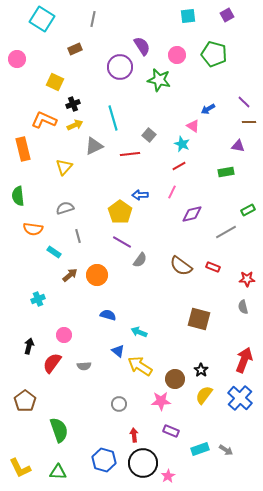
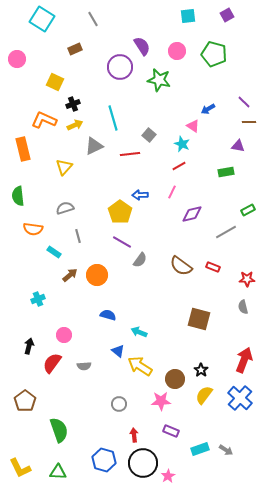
gray line at (93, 19): rotated 42 degrees counterclockwise
pink circle at (177, 55): moved 4 px up
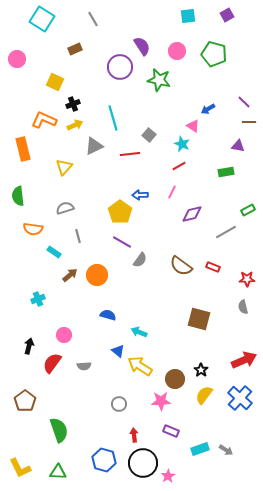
red arrow at (244, 360): rotated 45 degrees clockwise
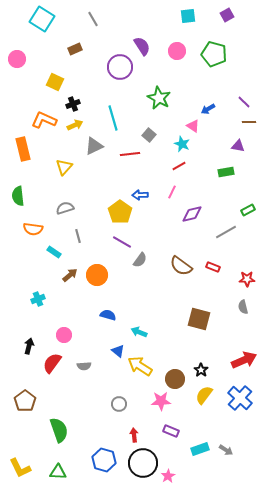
green star at (159, 80): moved 18 px down; rotated 15 degrees clockwise
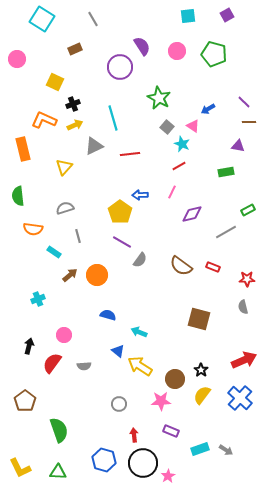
gray square at (149, 135): moved 18 px right, 8 px up
yellow semicircle at (204, 395): moved 2 px left
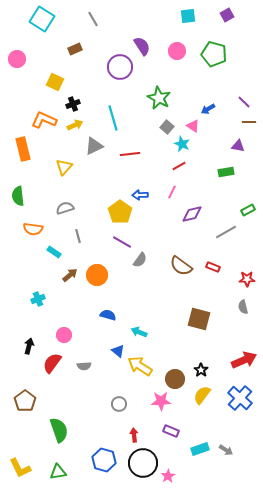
green triangle at (58, 472): rotated 12 degrees counterclockwise
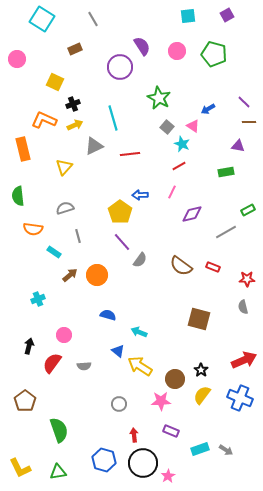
purple line at (122, 242): rotated 18 degrees clockwise
blue cross at (240, 398): rotated 20 degrees counterclockwise
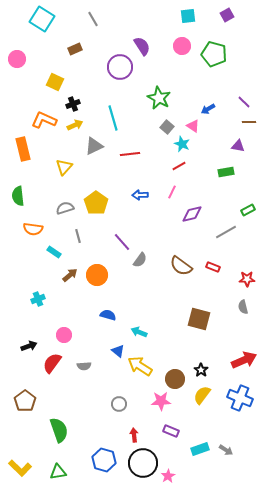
pink circle at (177, 51): moved 5 px right, 5 px up
yellow pentagon at (120, 212): moved 24 px left, 9 px up
black arrow at (29, 346): rotated 56 degrees clockwise
yellow L-shape at (20, 468): rotated 20 degrees counterclockwise
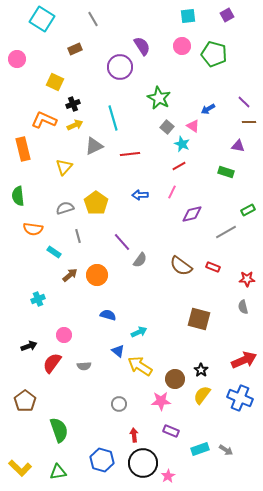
green rectangle at (226, 172): rotated 28 degrees clockwise
cyan arrow at (139, 332): rotated 133 degrees clockwise
blue hexagon at (104, 460): moved 2 px left
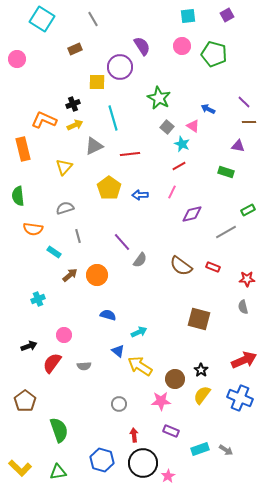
yellow square at (55, 82): moved 42 px right; rotated 24 degrees counterclockwise
blue arrow at (208, 109): rotated 56 degrees clockwise
yellow pentagon at (96, 203): moved 13 px right, 15 px up
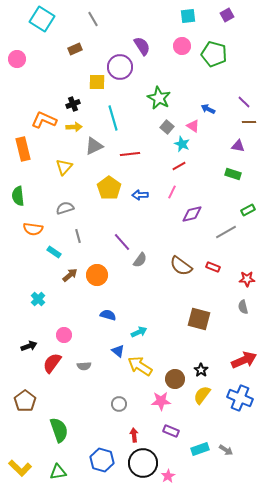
yellow arrow at (75, 125): moved 1 px left, 2 px down; rotated 21 degrees clockwise
green rectangle at (226, 172): moved 7 px right, 2 px down
cyan cross at (38, 299): rotated 24 degrees counterclockwise
